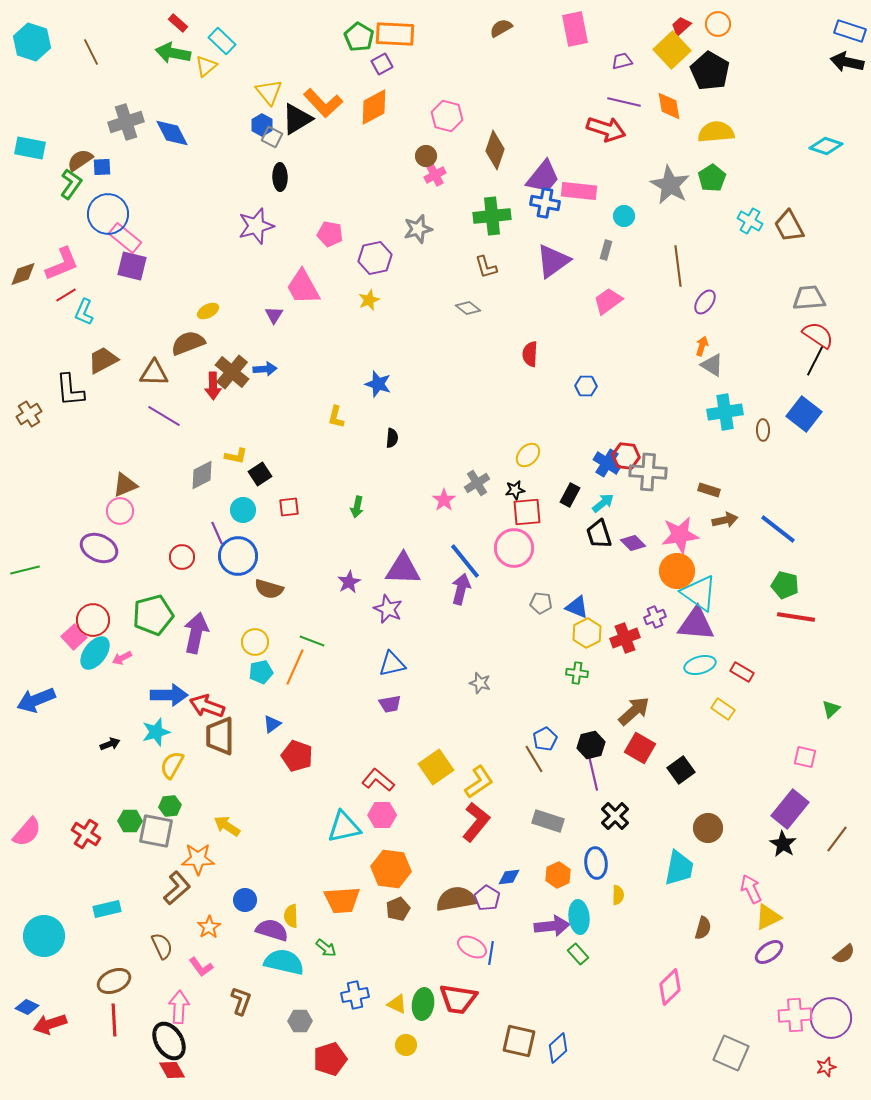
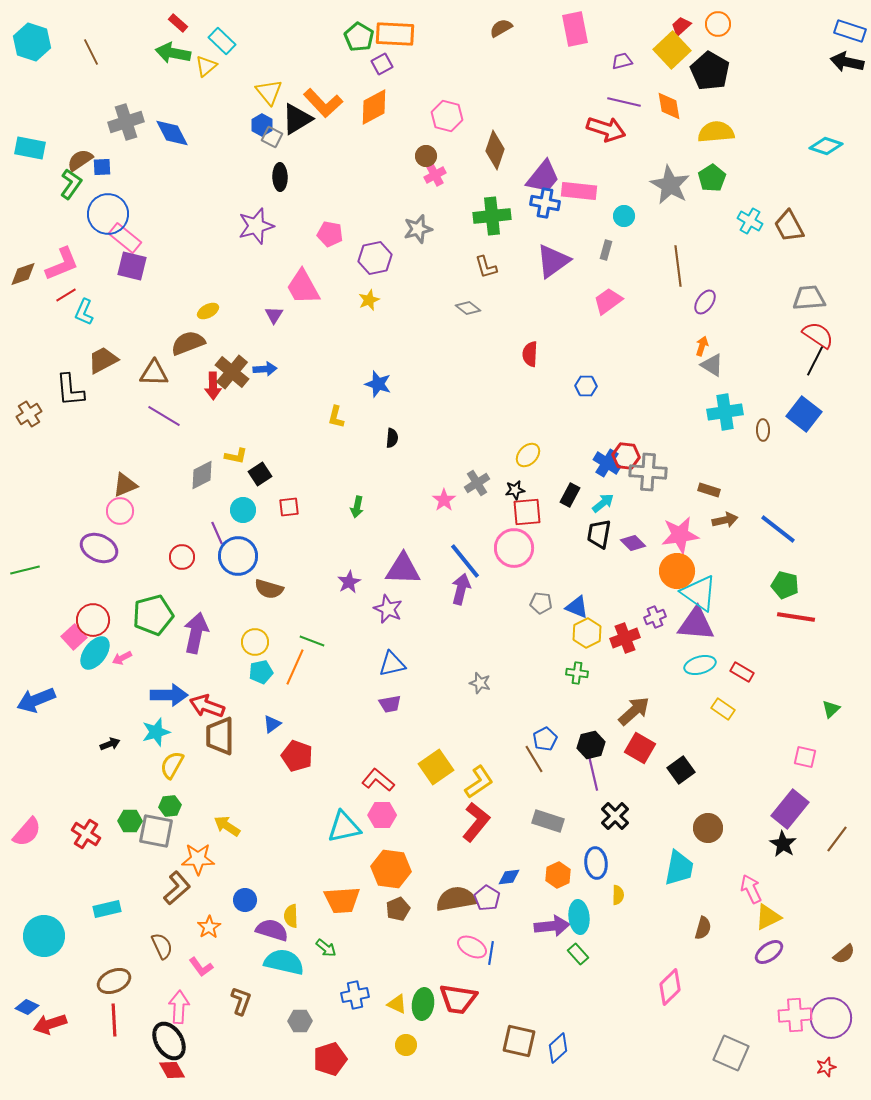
black trapezoid at (599, 534): rotated 28 degrees clockwise
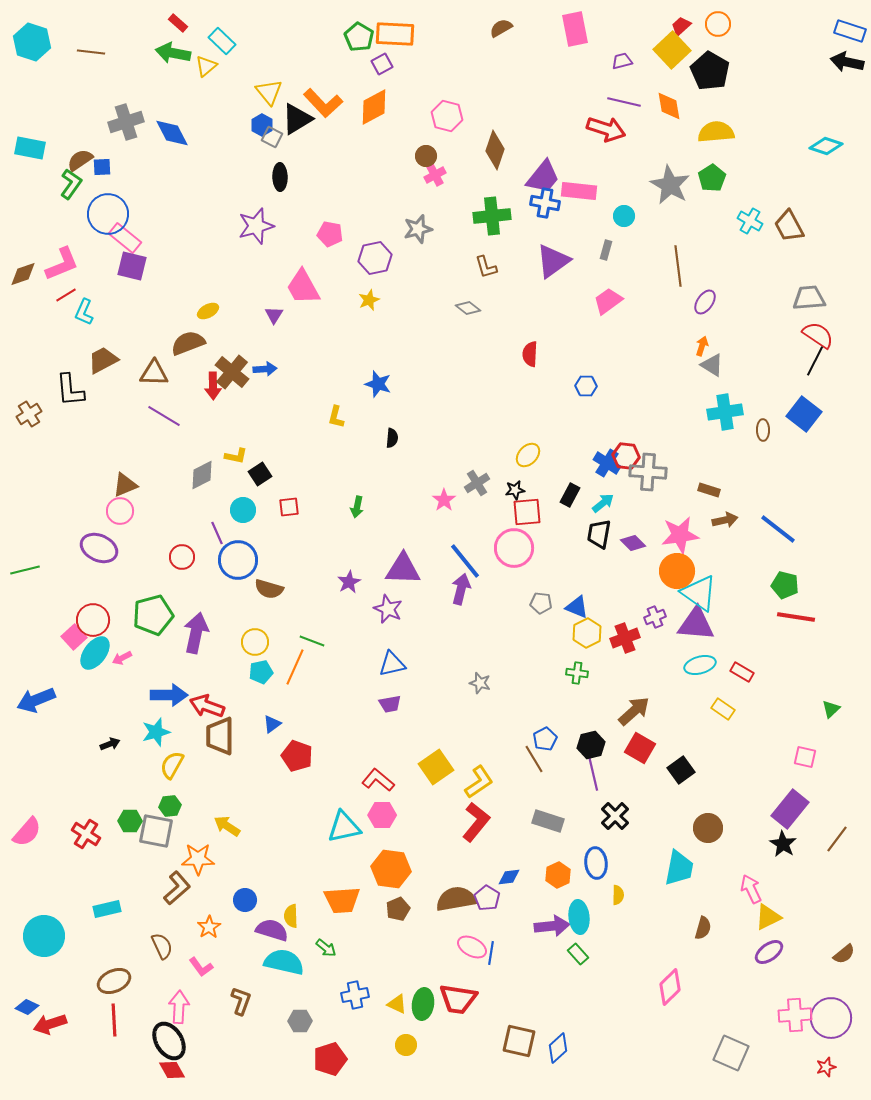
brown line at (91, 52): rotated 56 degrees counterclockwise
blue circle at (238, 556): moved 4 px down
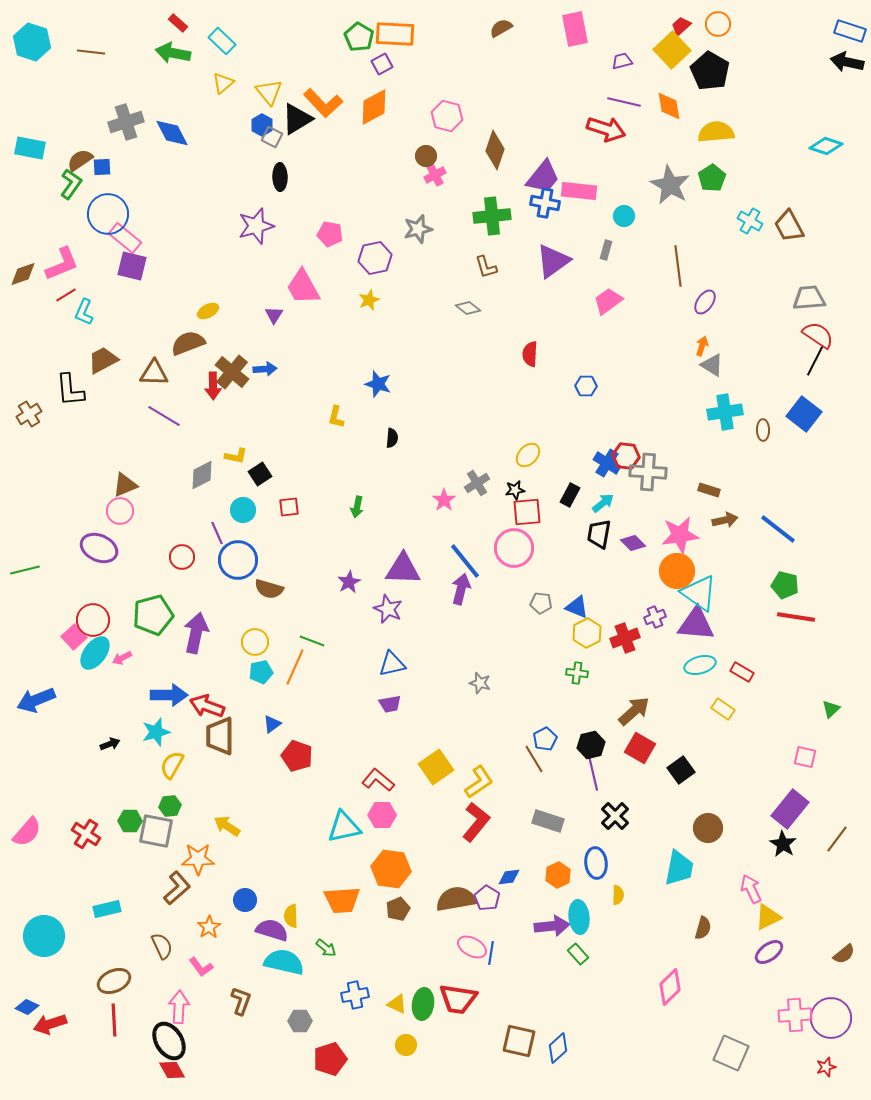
yellow triangle at (206, 66): moved 17 px right, 17 px down
